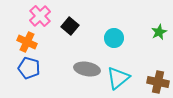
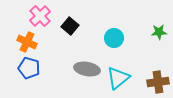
green star: rotated 21 degrees clockwise
brown cross: rotated 20 degrees counterclockwise
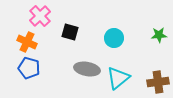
black square: moved 6 px down; rotated 24 degrees counterclockwise
green star: moved 3 px down
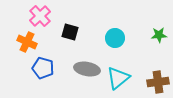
cyan circle: moved 1 px right
blue pentagon: moved 14 px right
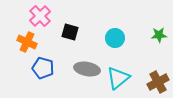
brown cross: rotated 20 degrees counterclockwise
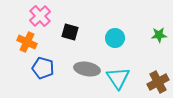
cyan triangle: rotated 25 degrees counterclockwise
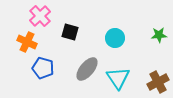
gray ellipse: rotated 60 degrees counterclockwise
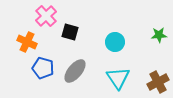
pink cross: moved 6 px right
cyan circle: moved 4 px down
gray ellipse: moved 12 px left, 2 px down
